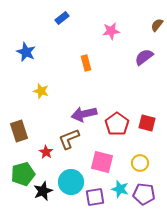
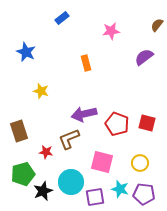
red pentagon: rotated 15 degrees counterclockwise
red star: rotated 24 degrees counterclockwise
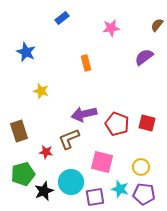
pink star: moved 3 px up
yellow circle: moved 1 px right, 4 px down
black star: moved 1 px right
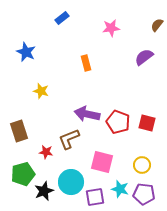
purple arrow: moved 3 px right; rotated 25 degrees clockwise
red pentagon: moved 1 px right, 2 px up
yellow circle: moved 1 px right, 2 px up
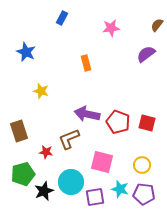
blue rectangle: rotated 24 degrees counterclockwise
purple semicircle: moved 2 px right, 3 px up
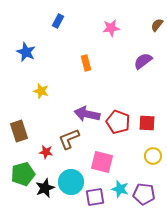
blue rectangle: moved 4 px left, 3 px down
purple semicircle: moved 3 px left, 7 px down
red square: rotated 12 degrees counterclockwise
yellow circle: moved 11 px right, 9 px up
black star: moved 1 px right, 3 px up
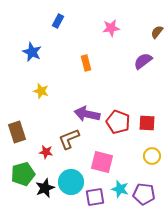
brown semicircle: moved 7 px down
blue star: moved 6 px right
brown rectangle: moved 2 px left, 1 px down
yellow circle: moved 1 px left
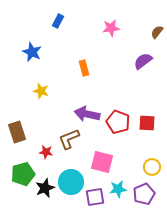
orange rectangle: moved 2 px left, 5 px down
yellow circle: moved 11 px down
cyan star: moved 2 px left; rotated 24 degrees counterclockwise
purple pentagon: rotated 30 degrees counterclockwise
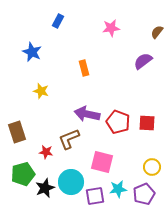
purple square: moved 1 px up
